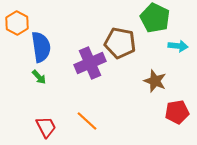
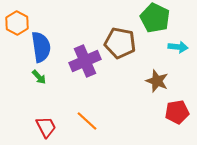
cyan arrow: moved 1 px down
purple cross: moved 5 px left, 2 px up
brown star: moved 2 px right
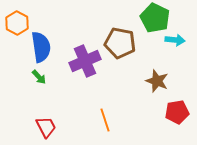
cyan arrow: moved 3 px left, 7 px up
orange line: moved 18 px right, 1 px up; rotated 30 degrees clockwise
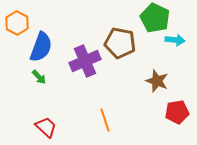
blue semicircle: rotated 28 degrees clockwise
red trapezoid: rotated 20 degrees counterclockwise
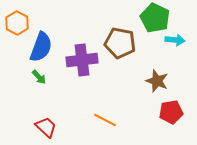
purple cross: moved 3 px left, 1 px up; rotated 16 degrees clockwise
red pentagon: moved 6 px left
orange line: rotated 45 degrees counterclockwise
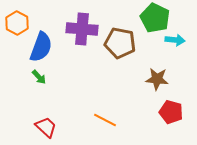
purple cross: moved 31 px up; rotated 12 degrees clockwise
brown star: moved 2 px up; rotated 15 degrees counterclockwise
red pentagon: rotated 25 degrees clockwise
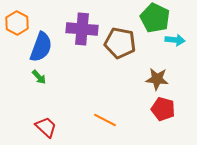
red pentagon: moved 8 px left, 3 px up
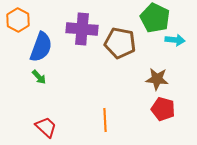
orange hexagon: moved 1 px right, 3 px up
orange line: rotated 60 degrees clockwise
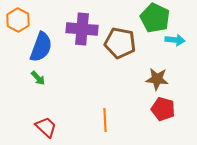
green arrow: moved 1 px left, 1 px down
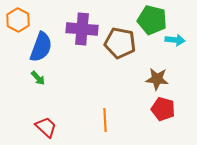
green pentagon: moved 3 px left, 2 px down; rotated 12 degrees counterclockwise
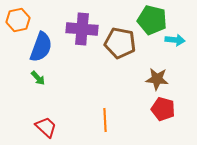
orange hexagon: rotated 20 degrees clockwise
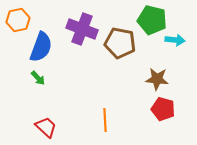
purple cross: rotated 16 degrees clockwise
